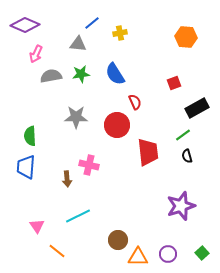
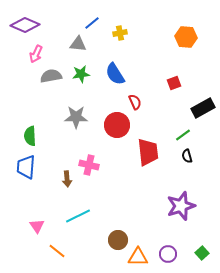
black rectangle: moved 6 px right
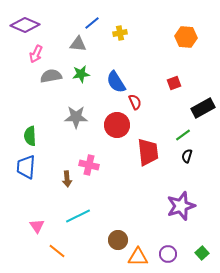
blue semicircle: moved 1 px right, 8 px down
black semicircle: rotated 32 degrees clockwise
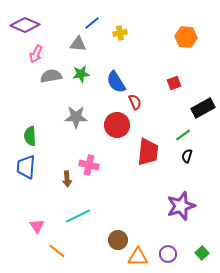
red trapezoid: rotated 12 degrees clockwise
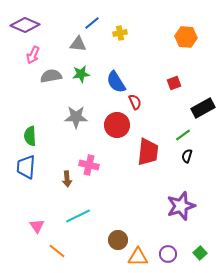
pink arrow: moved 3 px left, 1 px down
green square: moved 2 px left
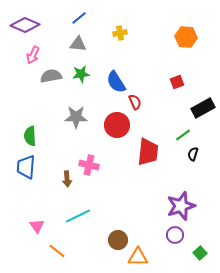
blue line: moved 13 px left, 5 px up
red square: moved 3 px right, 1 px up
black semicircle: moved 6 px right, 2 px up
purple circle: moved 7 px right, 19 px up
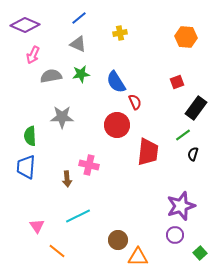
gray triangle: rotated 18 degrees clockwise
black rectangle: moved 7 px left; rotated 25 degrees counterclockwise
gray star: moved 14 px left
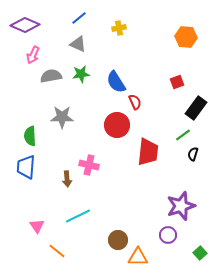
yellow cross: moved 1 px left, 5 px up
purple circle: moved 7 px left
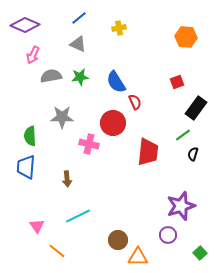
green star: moved 1 px left, 3 px down
red circle: moved 4 px left, 2 px up
pink cross: moved 21 px up
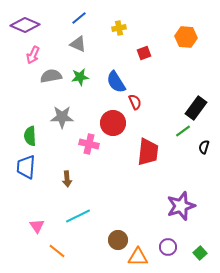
red square: moved 33 px left, 29 px up
green line: moved 4 px up
black semicircle: moved 11 px right, 7 px up
purple circle: moved 12 px down
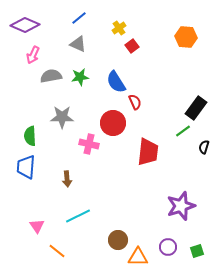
yellow cross: rotated 24 degrees counterclockwise
red square: moved 12 px left, 7 px up; rotated 16 degrees counterclockwise
green square: moved 3 px left, 2 px up; rotated 24 degrees clockwise
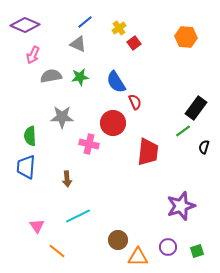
blue line: moved 6 px right, 4 px down
red square: moved 2 px right, 3 px up
